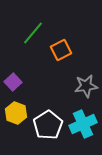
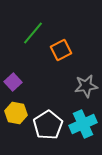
yellow hexagon: rotated 10 degrees counterclockwise
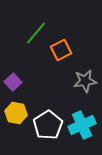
green line: moved 3 px right
gray star: moved 1 px left, 5 px up
cyan cross: moved 1 px left, 1 px down
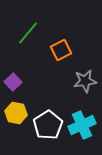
green line: moved 8 px left
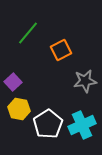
yellow hexagon: moved 3 px right, 4 px up
white pentagon: moved 1 px up
